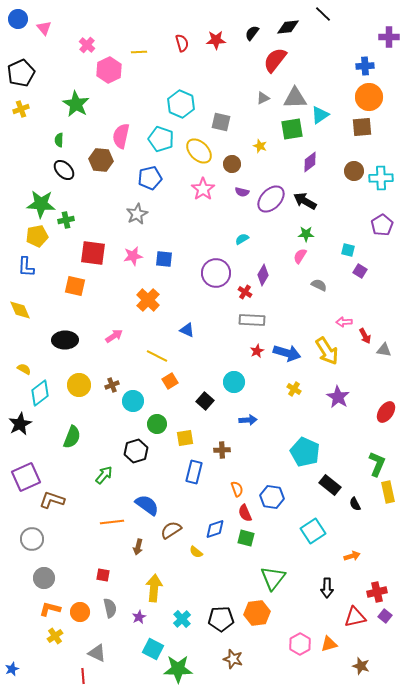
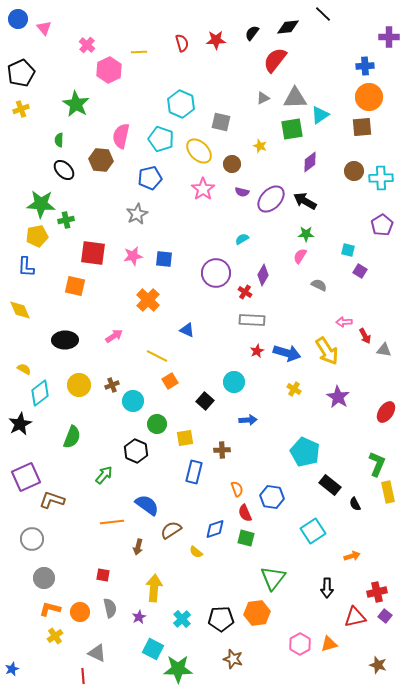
black hexagon at (136, 451): rotated 20 degrees counterclockwise
brown star at (361, 666): moved 17 px right, 1 px up
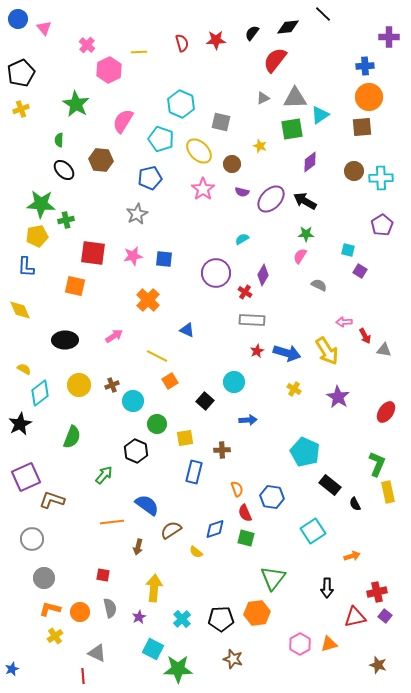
pink semicircle at (121, 136): moved 2 px right, 15 px up; rotated 20 degrees clockwise
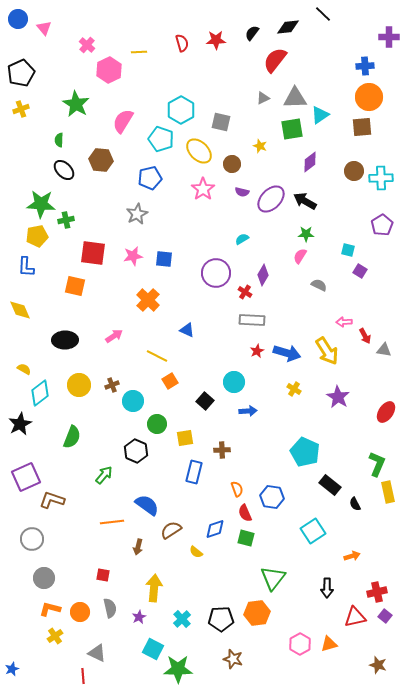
cyan hexagon at (181, 104): moved 6 px down; rotated 8 degrees clockwise
blue arrow at (248, 420): moved 9 px up
